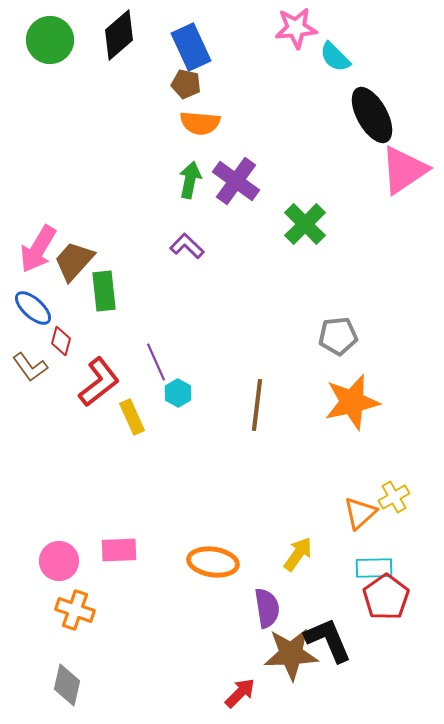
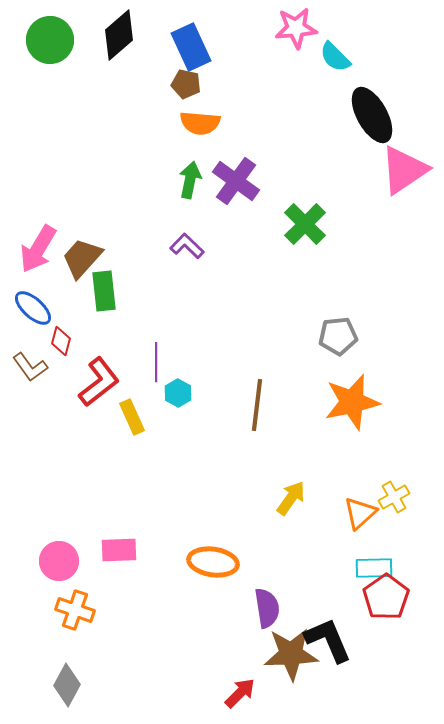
brown trapezoid: moved 8 px right, 3 px up
purple line: rotated 24 degrees clockwise
yellow arrow: moved 7 px left, 56 px up
gray diamond: rotated 15 degrees clockwise
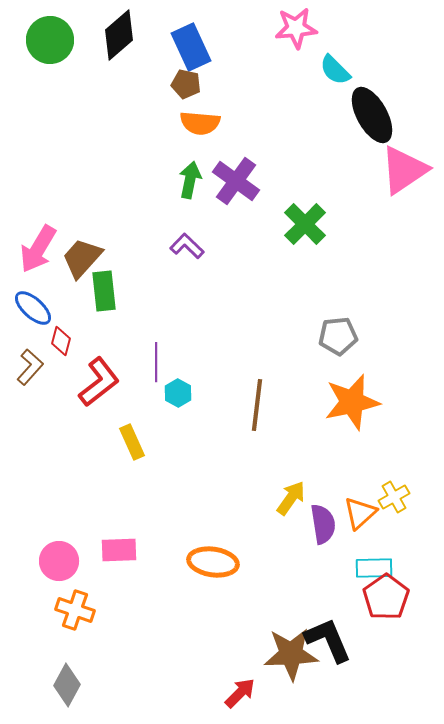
cyan semicircle: moved 13 px down
brown L-shape: rotated 102 degrees counterclockwise
yellow rectangle: moved 25 px down
purple semicircle: moved 56 px right, 84 px up
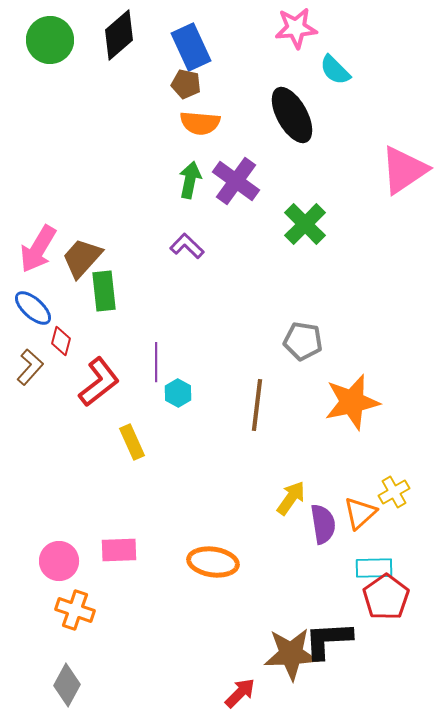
black ellipse: moved 80 px left
gray pentagon: moved 35 px left, 5 px down; rotated 15 degrees clockwise
yellow cross: moved 5 px up
black L-shape: rotated 70 degrees counterclockwise
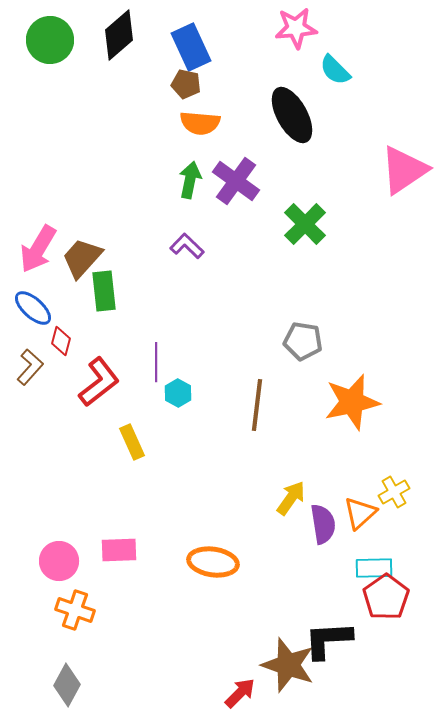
brown star: moved 3 px left, 11 px down; rotated 22 degrees clockwise
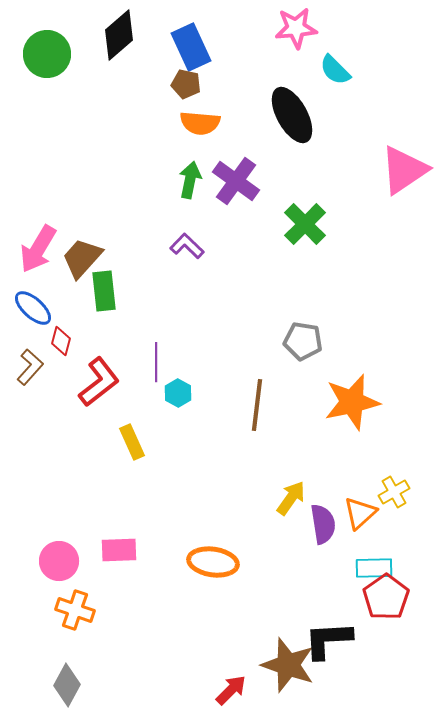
green circle: moved 3 px left, 14 px down
red arrow: moved 9 px left, 3 px up
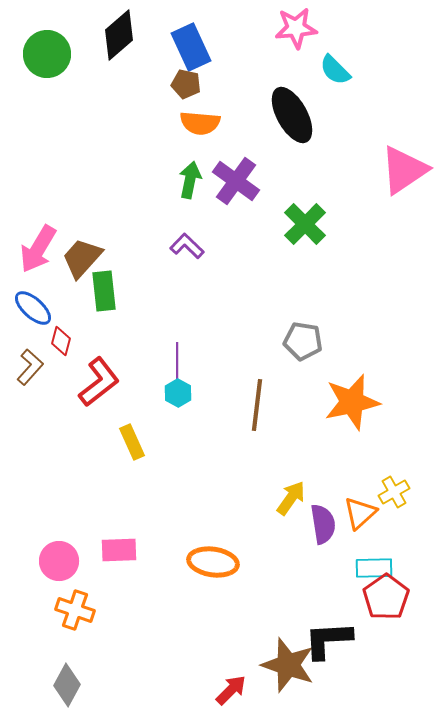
purple line: moved 21 px right
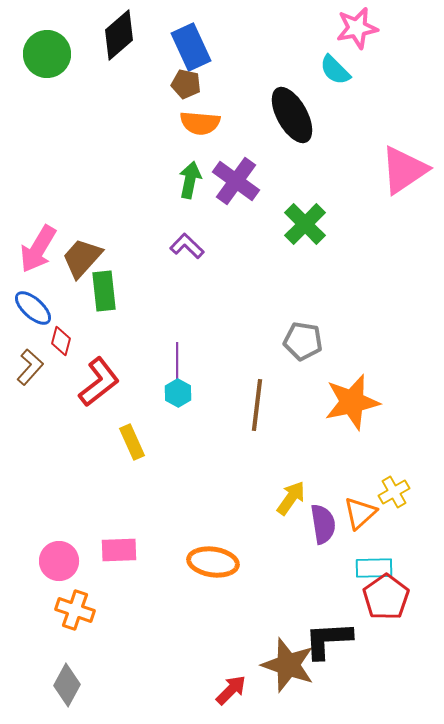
pink star: moved 61 px right; rotated 6 degrees counterclockwise
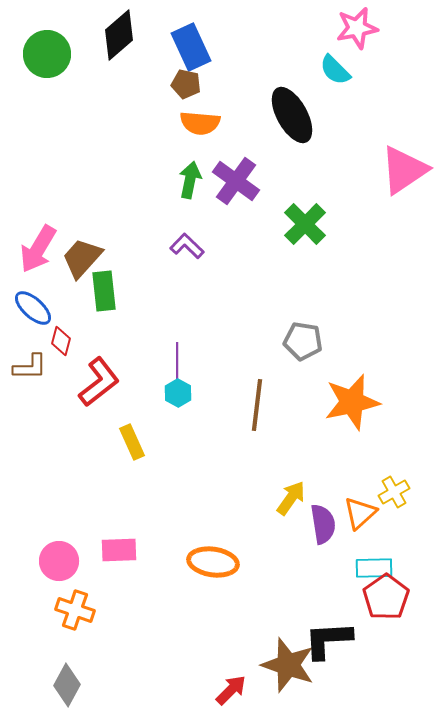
brown L-shape: rotated 48 degrees clockwise
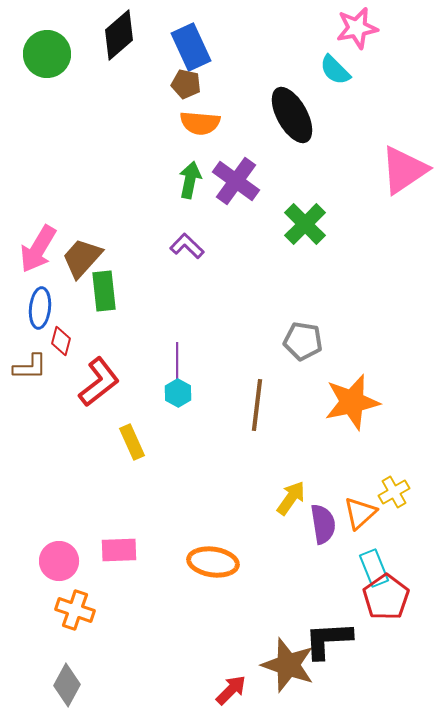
blue ellipse: moved 7 px right; rotated 54 degrees clockwise
cyan rectangle: rotated 69 degrees clockwise
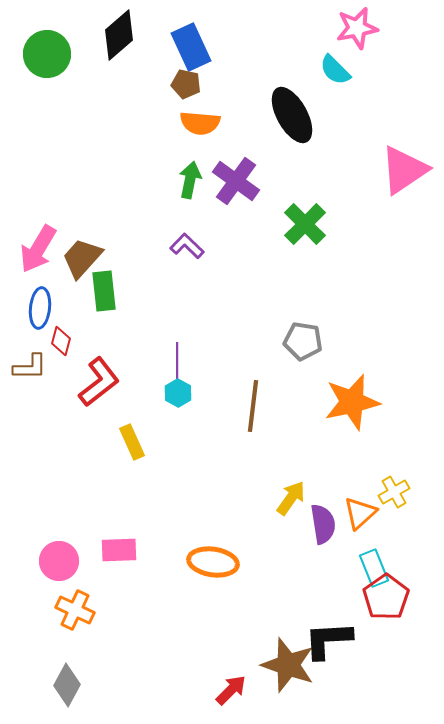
brown line: moved 4 px left, 1 px down
orange cross: rotated 6 degrees clockwise
